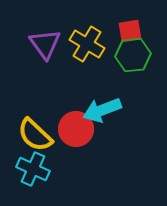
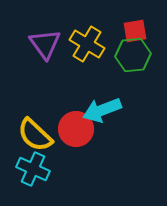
red square: moved 5 px right
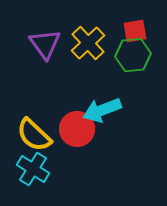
yellow cross: moved 1 px right, 1 px up; rotated 16 degrees clockwise
red circle: moved 1 px right
yellow semicircle: moved 1 px left
cyan cross: rotated 8 degrees clockwise
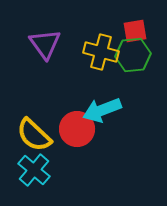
yellow cross: moved 13 px right, 9 px down; rotated 32 degrees counterclockwise
cyan cross: moved 1 px right, 1 px down; rotated 8 degrees clockwise
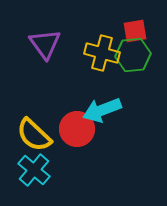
yellow cross: moved 1 px right, 1 px down
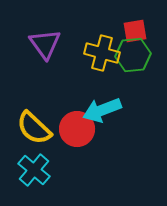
yellow semicircle: moved 7 px up
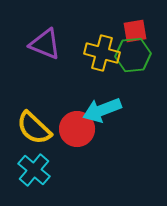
purple triangle: rotated 32 degrees counterclockwise
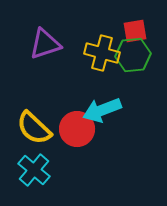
purple triangle: rotated 40 degrees counterclockwise
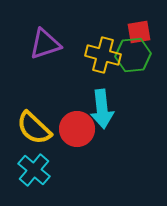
red square: moved 4 px right, 1 px down
yellow cross: moved 1 px right, 2 px down
cyan arrow: moved 1 px up; rotated 75 degrees counterclockwise
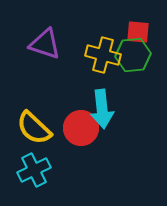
red square: moved 1 px left; rotated 15 degrees clockwise
purple triangle: rotated 36 degrees clockwise
red circle: moved 4 px right, 1 px up
cyan cross: rotated 24 degrees clockwise
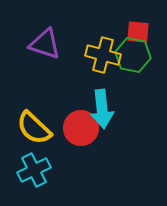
green hexagon: rotated 16 degrees clockwise
